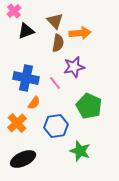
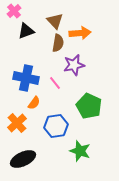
purple star: moved 2 px up
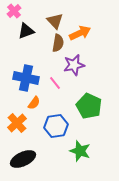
orange arrow: rotated 20 degrees counterclockwise
